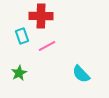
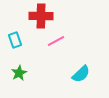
cyan rectangle: moved 7 px left, 4 px down
pink line: moved 9 px right, 5 px up
cyan semicircle: rotated 90 degrees counterclockwise
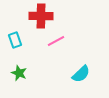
green star: rotated 21 degrees counterclockwise
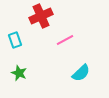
red cross: rotated 25 degrees counterclockwise
pink line: moved 9 px right, 1 px up
cyan semicircle: moved 1 px up
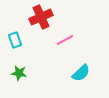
red cross: moved 1 px down
green star: rotated 14 degrees counterclockwise
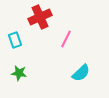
red cross: moved 1 px left
pink line: moved 1 px right, 1 px up; rotated 36 degrees counterclockwise
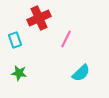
red cross: moved 1 px left, 1 px down
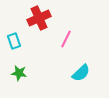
cyan rectangle: moved 1 px left, 1 px down
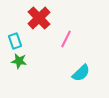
red cross: rotated 20 degrees counterclockwise
cyan rectangle: moved 1 px right
green star: moved 12 px up
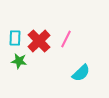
red cross: moved 23 px down
cyan rectangle: moved 3 px up; rotated 21 degrees clockwise
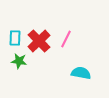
cyan semicircle: rotated 126 degrees counterclockwise
